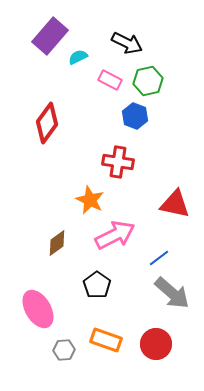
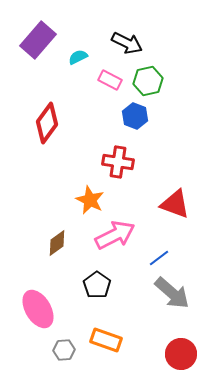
purple rectangle: moved 12 px left, 4 px down
red triangle: rotated 8 degrees clockwise
red circle: moved 25 px right, 10 px down
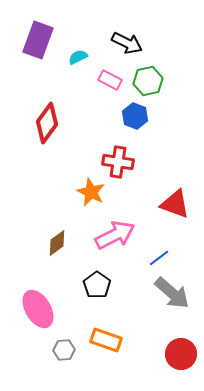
purple rectangle: rotated 21 degrees counterclockwise
orange star: moved 1 px right, 8 px up
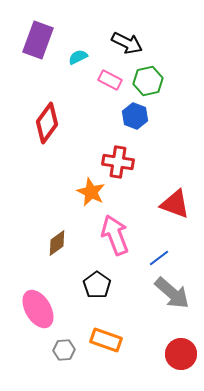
pink arrow: rotated 84 degrees counterclockwise
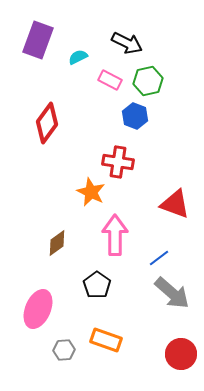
pink arrow: rotated 21 degrees clockwise
pink ellipse: rotated 54 degrees clockwise
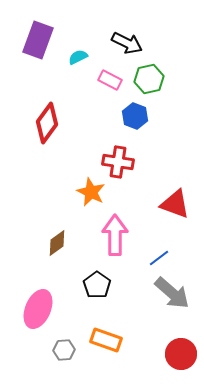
green hexagon: moved 1 px right, 2 px up
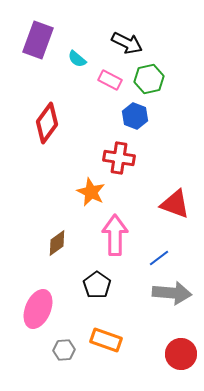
cyan semicircle: moved 1 px left, 2 px down; rotated 114 degrees counterclockwise
red cross: moved 1 px right, 4 px up
gray arrow: rotated 36 degrees counterclockwise
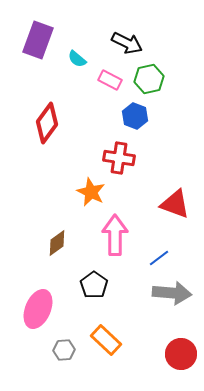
black pentagon: moved 3 px left
orange rectangle: rotated 24 degrees clockwise
